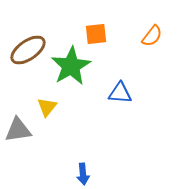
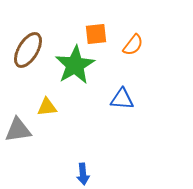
orange semicircle: moved 19 px left, 9 px down
brown ellipse: rotated 24 degrees counterclockwise
green star: moved 4 px right, 1 px up
blue triangle: moved 2 px right, 6 px down
yellow triangle: rotated 45 degrees clockwise
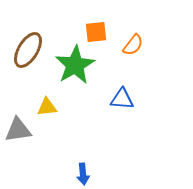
orange square: moved 2 px up
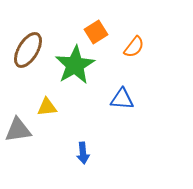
orange square: rotated 25 degrees counterclockwise
orange semicircle: moved 1 px right, 2 px down
blue arrow: moved 21 px up
